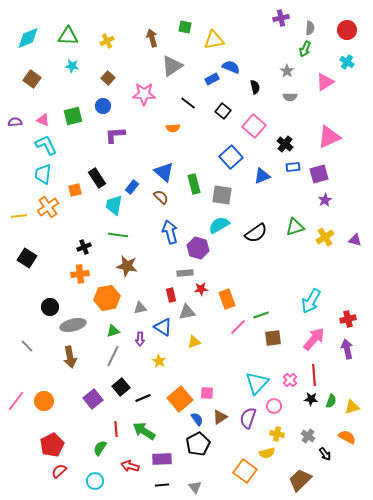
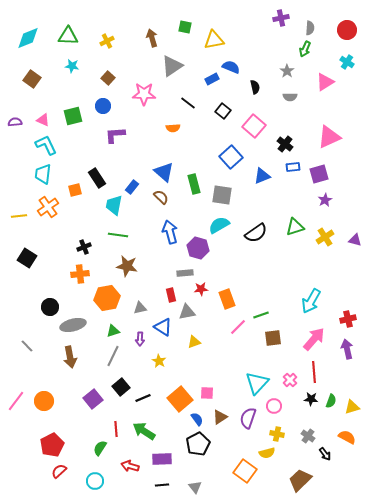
red line at (314, 375): moved 3 px up
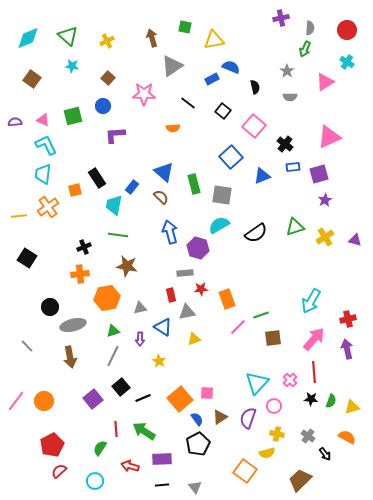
green triangle at (68, 36): rotated 40 degrees clockwise
yellow triangle at (194, 342): moved 3 px up
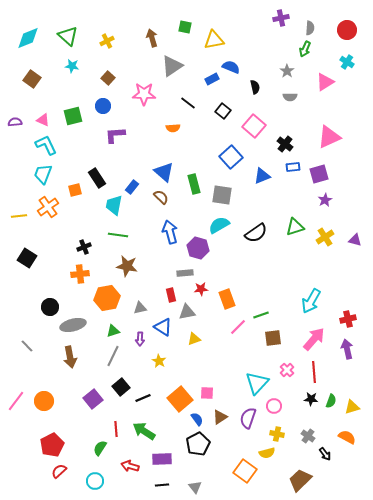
cyan trapezoid at (43, 174): rotated 15 degrees clockwise
pink cross at (290, 380): moved 3 px left, 10 px up
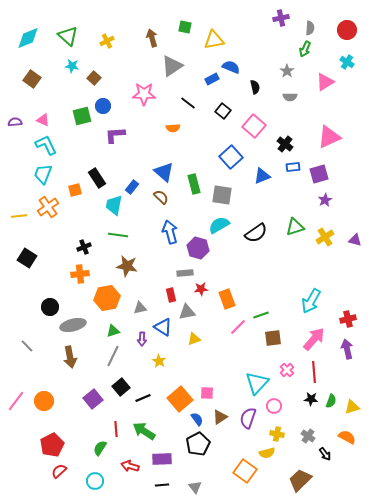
brown square at (108, 78): moved 14 px left
green square at (73, 116): moved 9 px right
purple arrow at (140, 339): moved 2 px right
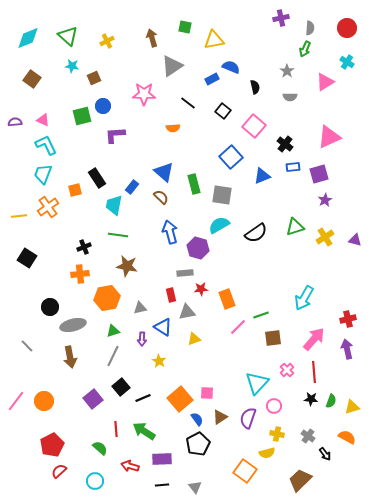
red circle at (347, 30): moved 2 px up
brown square at (94, 78): rotated 24 degrees clockwise
cyan arrow at (311, 301): moved 7 px left, 3 px up
green semicircle at (100, 448): rotated 98 degrees clockwise
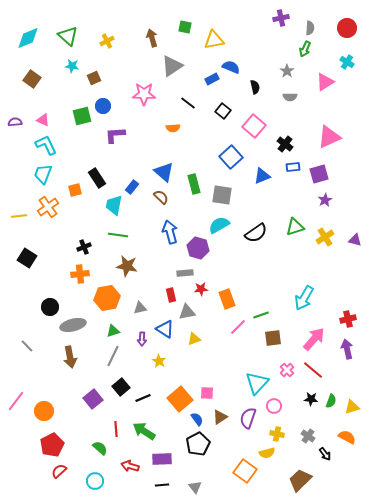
blue triangle at (163, 327): moved 2 px right, 2 px down
red line at (314, 372): moved 1 px left, 2 px up; rotated 45 degrees counterclockwise
orange circle at (44, 401): moved 10 px down
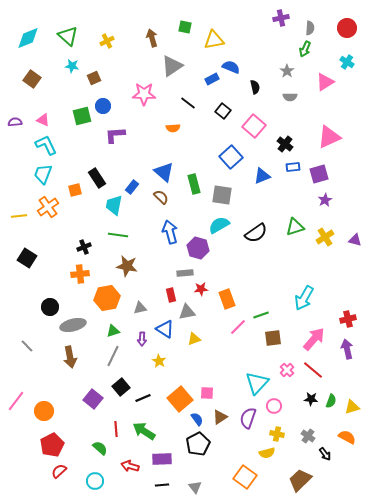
purple square at (93, 399): rotated 12 degrees counterclockwise
orange square at (245, 471): moved 6 px down
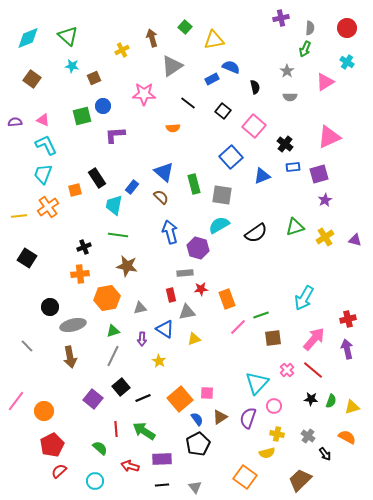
green square at (185, 27): rotated 32 degrees clockwise
yellow cross at (107, 41): moved 15 px right, 9 px down
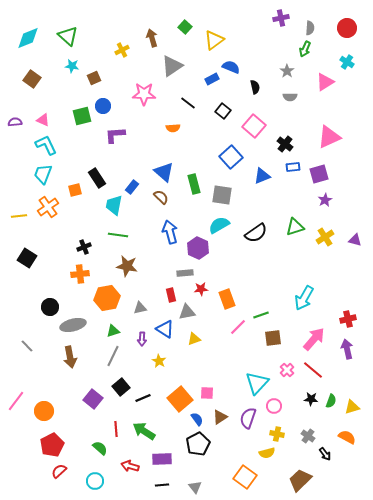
yellow triangle at (214, 40): rotated 25 degrees counterclockwise
purple hexagon at (198, 248): rotated 10 degrees clockwise
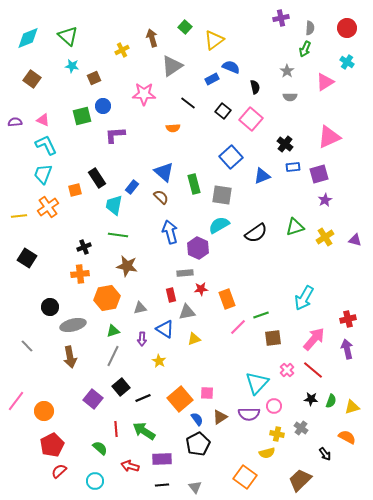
pink square at (254, 126): moved 3 px left, 7 px up
purple semicircle at (248, 418): moved 1 px right, 4 px up; rotated 110 degrees counterclockwise
gray cross at (308, 436): moved 7 px left, 8 px up
